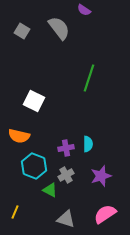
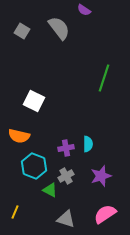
green line: moved 15 px right
gray cross: moved 1 px down
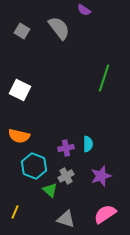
white square: moved 14 px left, 11 px up
green triangle: rotated 14 degrees clockwise
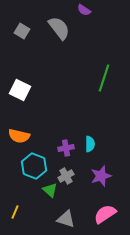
cyan semicircle: moved 2 px right
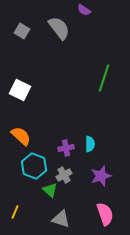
orange semicircle: moved 2 px right; rotated 150 degrees counterclockwise
gray cross: moved 2 px left, 1 px up
pink semicircle: rotated 105 degrees clockwise
gray triangle: moved 5 px left
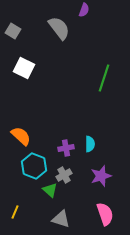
purple semicircle: rotated 104 degrees counterclockwise
gray square: moved 9 px left
white square: moved 4 px right, 22 px up
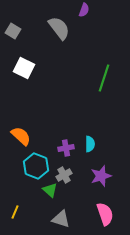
cyan hexagon: moved 2 px right
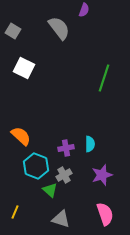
purple star: moved 1 px right, 1 px up
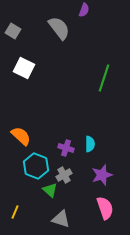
purple cross: rotated 28 degrees clockwise
pink semicircle: moved 6 px up
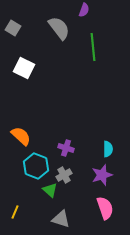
gray square: moved 3 px up
green line: moved 11 px left, 31 px up; rotated 24 degrees counterclockwise
cyan semicircle: moved 18 px right, 5 px down
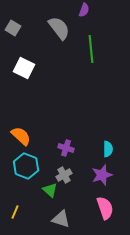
green line: moved 2 px left, 2 px down
cyan hexagon: moved 10 px left
